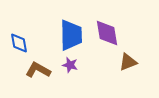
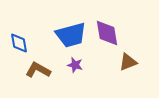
blue trapezoid: rotated 76 degrees clockwise
purple star: moved 5 px right
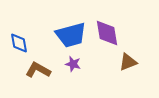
purple star: moved 2 px left, 1 px up
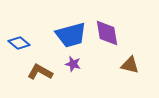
blue diamond: rotated 40 degrees counterclockwise
brown triangle: moved 2 px right, 3 px down; rotated 36 degrees clockwise
brown L-shape: moved 2 px right, 2 px down
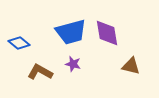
blue trapezoid: moved 3 px up
brown triangle: moved 1 px right, 1 px down
